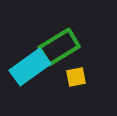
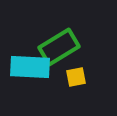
cyan rectangle: rotated 39 degrees clockwise
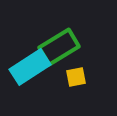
cyan rectangle: rotated 36 degrees counterclockwise
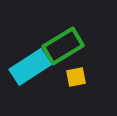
green rectangle: moved 4 px right, 1 px up
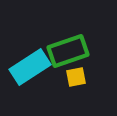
green rectangle: moved 5 px right, 5 px down; rotated 12 degrees clockwise
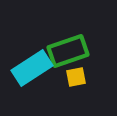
cyan rectangle: moved 2 px right, 1 px down
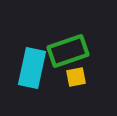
cyan rectangle: rotated 45 degrees counterclockwise
